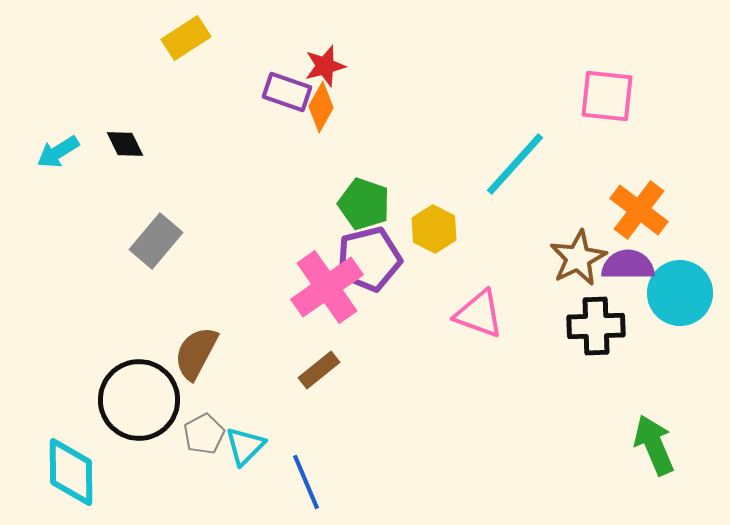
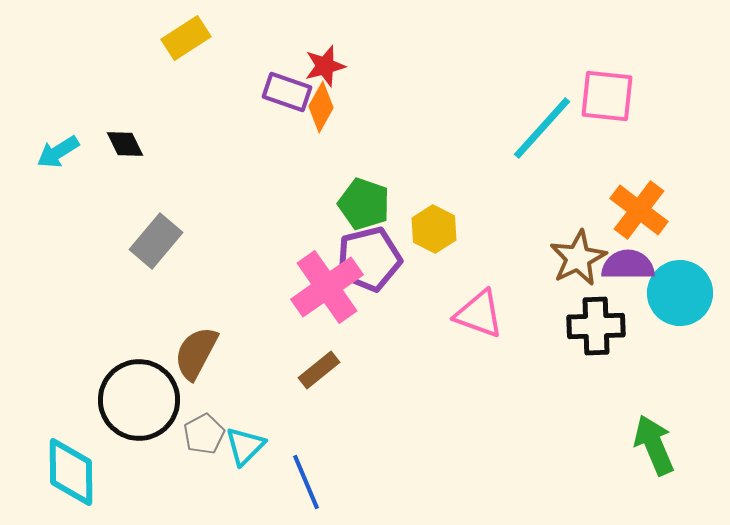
cyan line: moved 27 px right, 36 px up
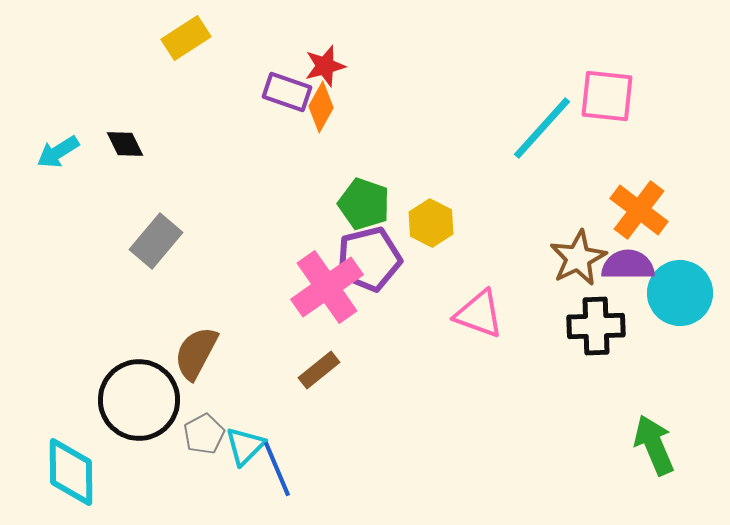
yellow hexagon: moved 3 px left, 6 px up
blue line: moved 29 px left, 13 px up
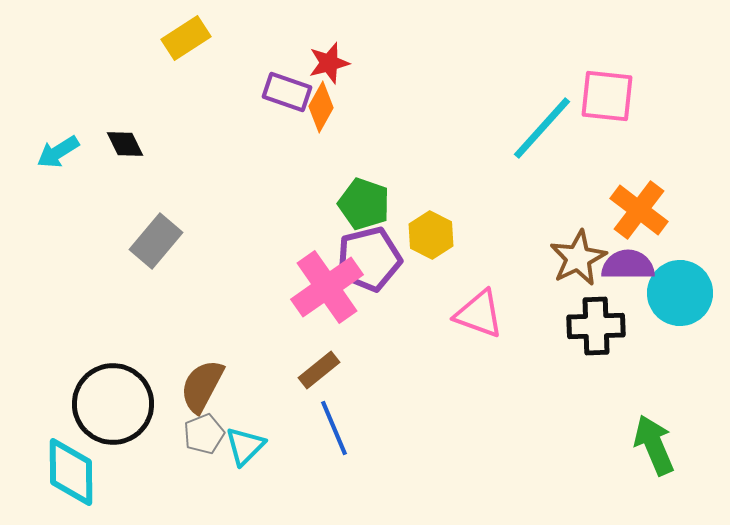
red star: moved 4 px right, 3 px up
yellow hexagon: moved 12 px down
brown semicircle: moved 6 px right, 33 px down
black circle: moved 26 px left, 4 px down
gray pentagon: rotated 6 degrees clockwise
blue line: moved 57 px right, 41 px up
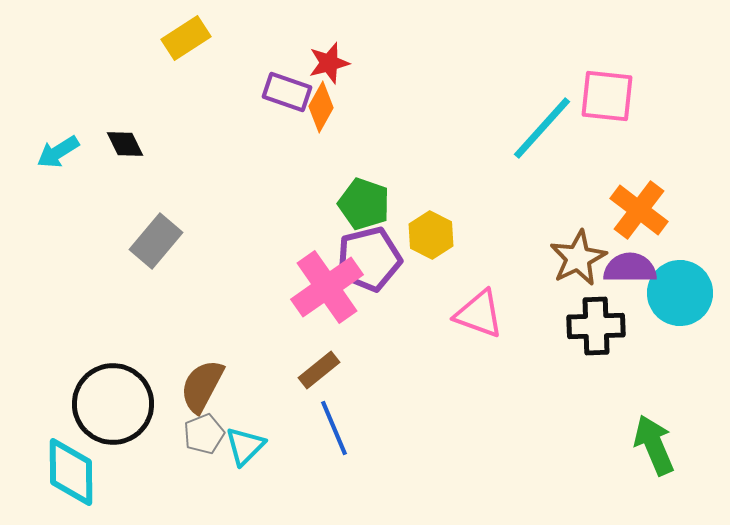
purple semicircle: moved 2 px right, 3 px down
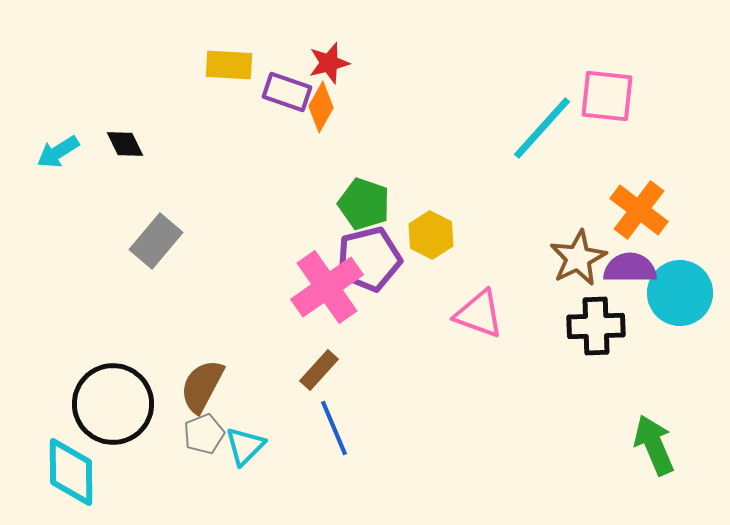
yellow rectangle: moved 43 px right, 27 px down; rotated 36 degrees clockwise
brown rectangle: rotated 9 degrees counterclockwise
